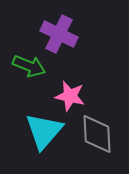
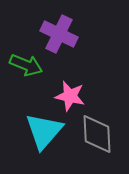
green arrow: moved 3 px left, 1 px up
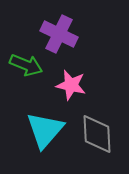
pink star: moved 1 px right, 11 px up
cyan triangle: moved 1 px right, 1 px up
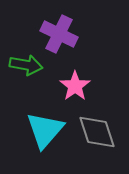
green arrow: rotated 12 degrees counterclockwise
pink star: moved 4 px right, 1 px down; rotated 24 degrees clockwise
gray diamond: moved 2 px up; rotated 15 degrees counterclockwise
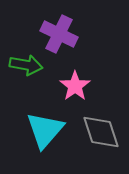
gray diamond: moved 4 px right
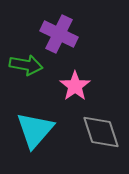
cyan triangle: moved 10 px left
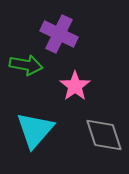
gray diamond: moved 3 px right, 3 px down
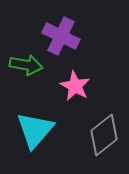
purple cross: moved 2 px right, 2 px down
pink star: rotated 8 degrees counterclockwise
gray diamond: rotated 69 degrees clockwise
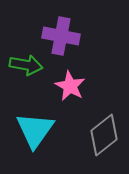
purple cross: rotated 15 degrees counterclockwise
pink star: moved 5 px left
cyan triangle: rotated 6 degrees counterclockwise
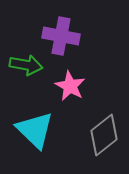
cyan triangle: rotated 21 degrees counterclockwise
